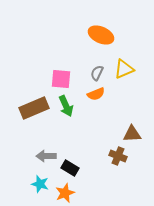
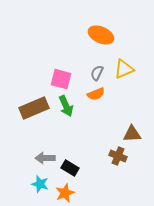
pink square: rotated 10 degrees clockwise
gray arrow: moved 1 px left, 2 px down
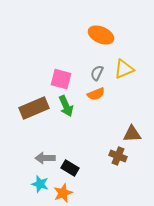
orange star: moved 2 px left
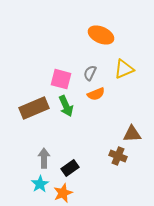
gray semicircle: moved 7 px left
gray arrow: moved 1 px left; rotated 90 degrees clockwise
black rectangle: rotated 66 degrees counterclockwise
cyan star: rotated 24 degrees clockwise
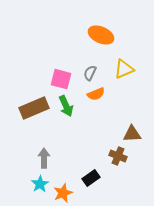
black rectangle: moved 21 px right, 10 px down
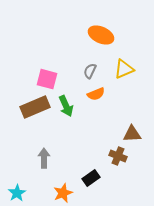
gray semicircle: moved 2 px up
pink square: moved 14 px left
brown rectangle: moved 1 px right, 1 px up
cyan star: moved 23 px left, 9 px down
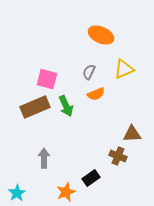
gray semicircle: moved 1 px left, 1 px down
orange star: moved 3 px right, 1 px up
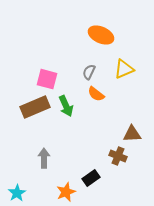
orange semicircle: rotated 60 degrees clockwise
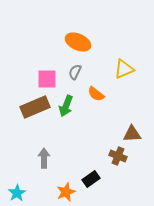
orange ellipse: moved 23 px left, 7 px down
gray semicircle: moved 14 px left
pink square: rotated 15 degrees counterclockwise
green arrow: rotated 45 degrees clockwise
black rectangle: moved 1 px down
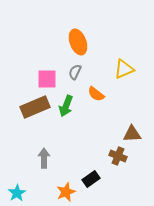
orange ellipse: rotated 45 degrees clockwise
